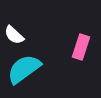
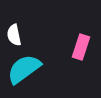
white semicircle: rotated 35 degrees clockwise
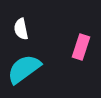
white semicircle: moved 7 px right, 6 px up
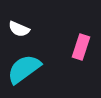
white semicircle: moved 2 px left; rotated 55 degrees counterclockwise
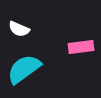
pink rectangle: rotated 65 degrees clockwise
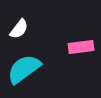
white semicircle: rotated 75 degrees counterclockwise
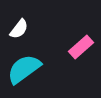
pink rectangle: rotated 35 degrees counterclockwise
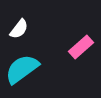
cyan semicircle: moved 2 px left
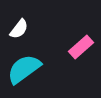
cyan semicircle: moved 2 px right
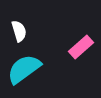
white semicircle: moved 2 px down; rotated 55 degrees counterclockwise
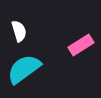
pink rectangle: moved 2 px up; rotated 10 degrees clockwise
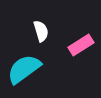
white semicircle: moved 22 px right
